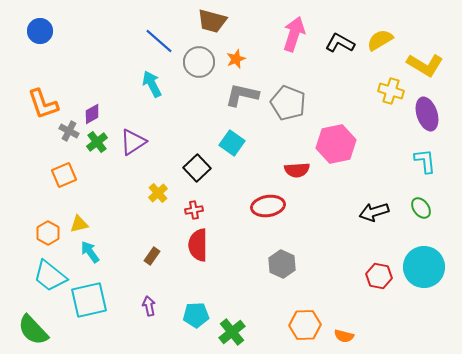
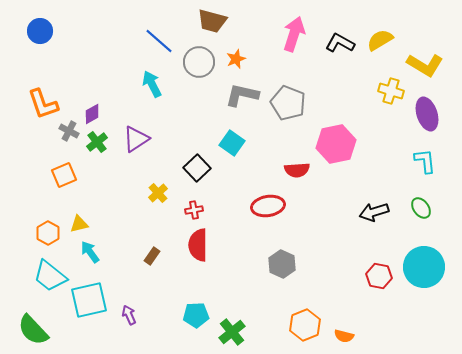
purple triangle at (133, 142): moved 3 px right, 3 px up
purple arrow at (149, 306): moved 20 px left, 9 px down; rotated 12 degrees counterclockwise
orange hexagon at (305, 325): rotated 20 degrees counterclockwise
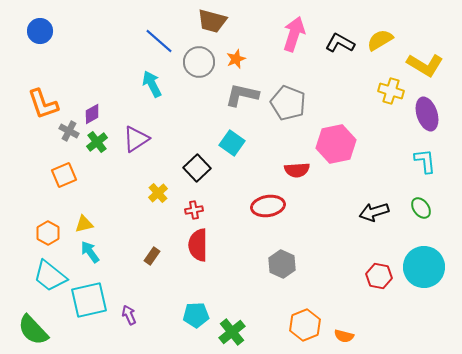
yellow triangle at (79, 224): moved 5 px right
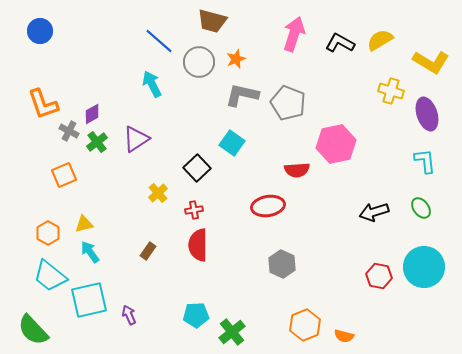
yellow L-shape at (425, 65): moved 6 px right, 3 px up
brown rectangle at (152, 256): moved 4 px left, 5 px up
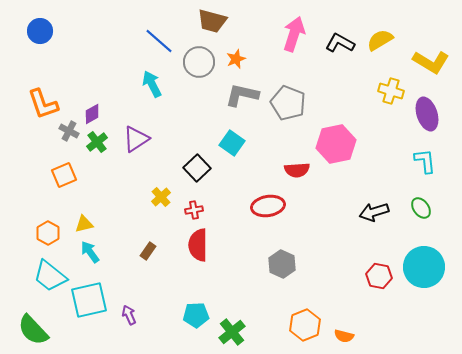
yellow cross at (158, 193): moved 3 px right, 4 px down
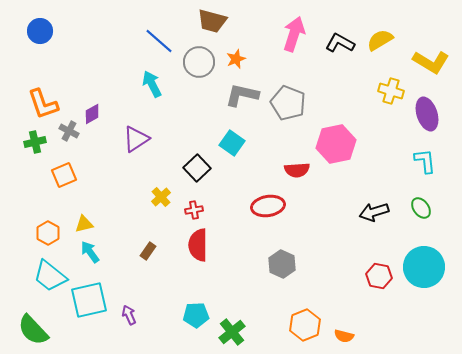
green cross at (97, 142): moved 62 px left; rotated 25 degrees clockwise
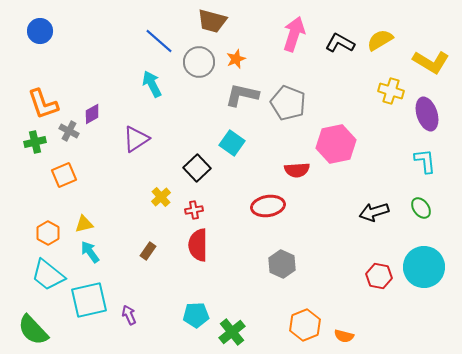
cyan trapezoid at (50, 276): moved 2 px left, 1 px up
